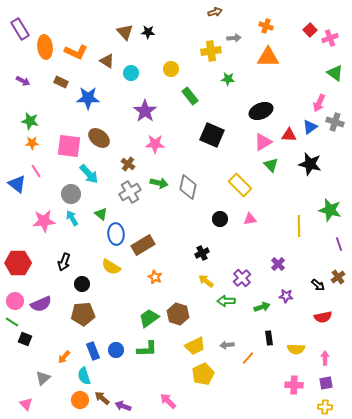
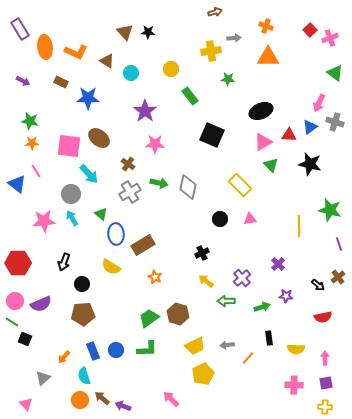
pink arrow at (168, 401): moved 3 px right, 2 px up
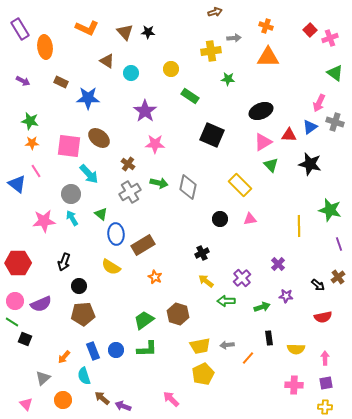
orange L-shape at (76, 52): moved 11 px right, 24 px up
green rectangle at (190, 96): rotated 18 degrees counterclockwise
black circle at (82, 284): moved 3 px left, 2 px down
green trapezoid at (149, 318): moved 5 px left, 2 px down
yellow trapezoid at (195, 346): moved 5 px right; rotated 15 degrees clockwise
orange circle at (80, 400): moved 17 px left
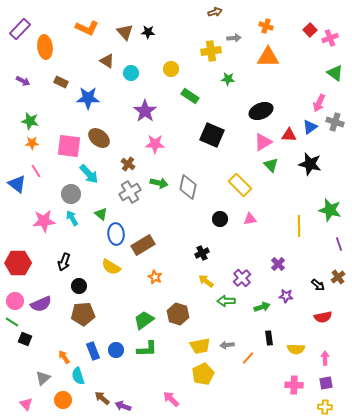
purple rectangle at (20, 29): rotated 75 degrees clockwise
orange arrow at (64, 357): rotated 104 degrees clockwise
cyan semicircle at (84, 376): moved 6 px left
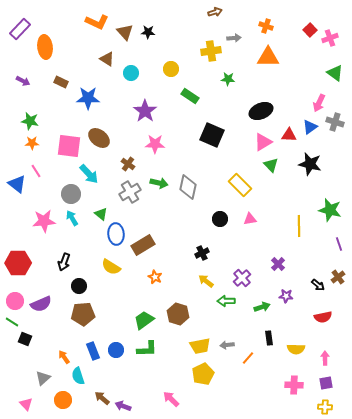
orange L-shape at (87, 28): moved 10 px right, 6 px up
brown triangle at (107, 61): moved 2 px up
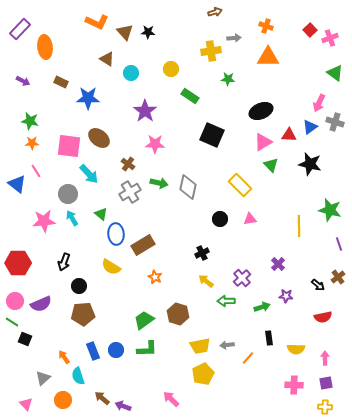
gray circle at (71, 194): moved 3 px left
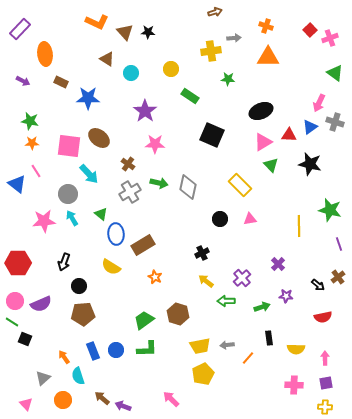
orange ellipse at (45, 47): moved 7 px down
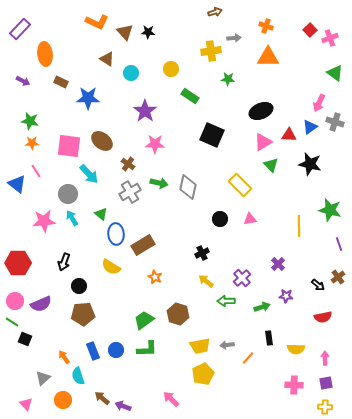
brown ellipse at (99, 138): moved 3 px right, 3 px down
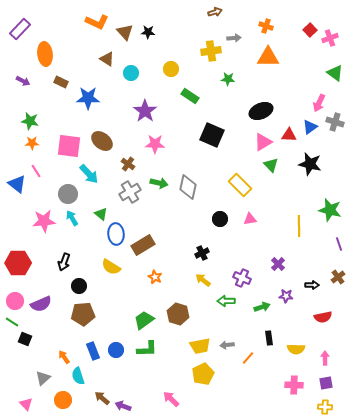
purple cross at (242, 278): rotated 24 degrees counterclockwise
yellow arrow at (206, 281): moved 3 px left, 1 px up
black arrow at (318, 285): moved 6 px left; rotated 40 degrees counterclockwise
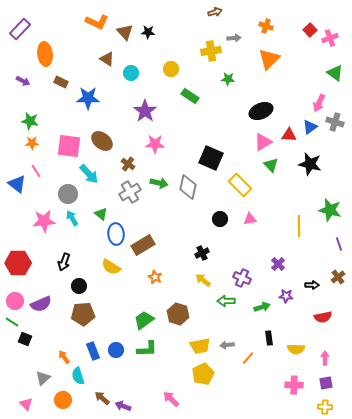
orange triangle at (268, 57): moved 1 px right, 2 px down; rotated 45 degrees counterclockwise
black square at (212, 135): moved 1 px left, 23 px down
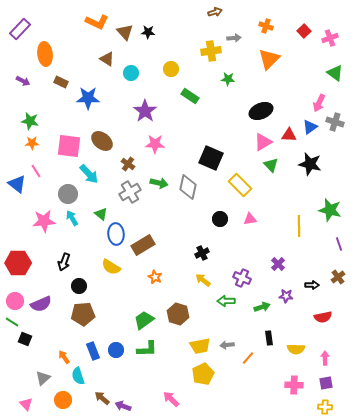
red square at (310, 30): moved 6 px left, 1 px down
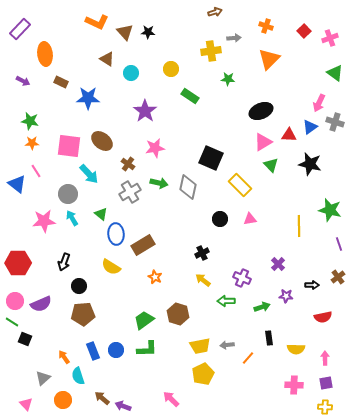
pink star at (155, 144): moved 4 px down; rotated 12 degrees counterclockwise
